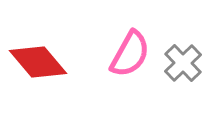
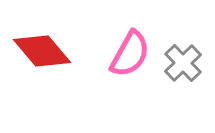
red diamond: moved 4 px right, 11 px up
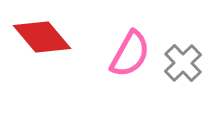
red diamond: moved 14 px up
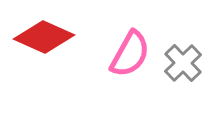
red diamond: moved 2 px right; rotated 26 degrees counterclockwise
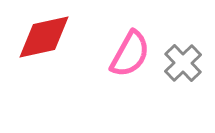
red diamond: rotated 36 degrees counterclockwise
